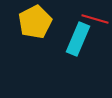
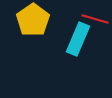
yellow pentagon: moved 2 px left, 2 px up; rotated 8 degrees counterclockwise
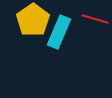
cyan rectangle: moved 19 px left, 7 px up
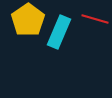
yellow pentagon: moved 5 px left
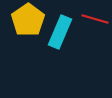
cyan rectangle: moved 1 px right
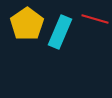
yellow pentagon: moved 1 px left, 4 px down
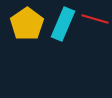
cyan rectangle: moved 3 px right, 8 px up
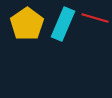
red line: moved 1 px up
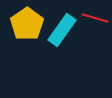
cyan rectangle: moved 1 px left, 6 px down; rotated 12 degrees clockwise
